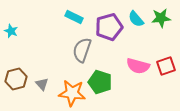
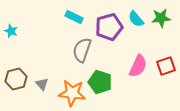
pink semicircle: rotated 80 degrees counterclockwise
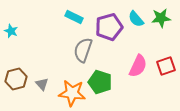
gray semicircle: moved 1 px right
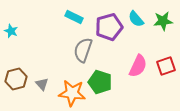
green star: moved 2 px right, 3 px down
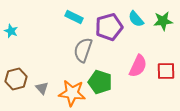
red square: moved 5 px down; rotated 18 degrees clockwise
gray triangle: moved 4 px down
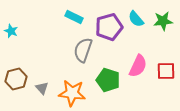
green pentagon: moved 8 px right, 2 px up
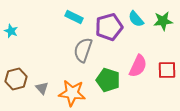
red square: moved 1 px right, 1 px up
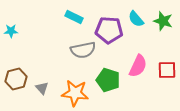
green star: rotated 24 degrees clockwise
purple pentagon: moved 3 px down; rotated 20 degrees clockwise
cyan star: rotated 24 degrees counterclockwise
gray semicircle: rotated 120 degrees counterclockwise
orange star: moved 3 px right
